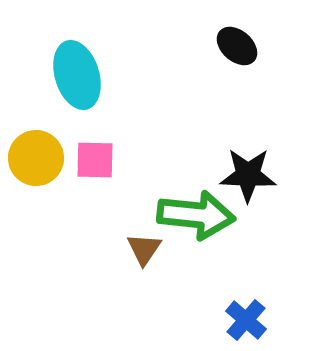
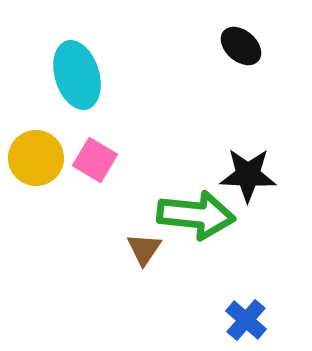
black ellipse: moved 4 px right
pink square: rotated 30 degrees clockwise
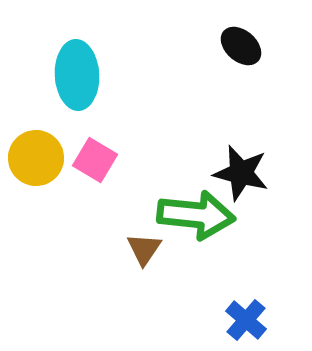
cyan ellipse: rotated 14 degrees clockwise
black star: moved 7 px left, 2 px up; rotated 12 degrees clockwise
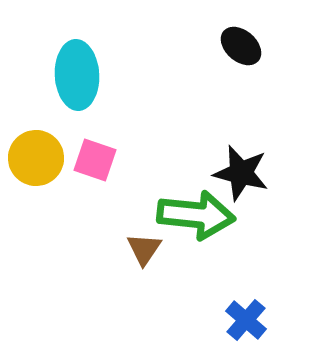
pink square: rotated 12 degrees counterclockwise
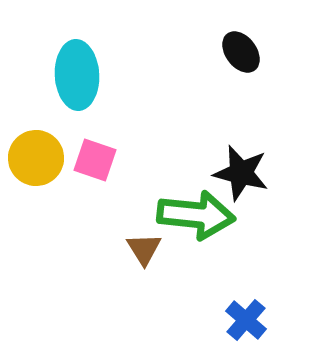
black ellipse: moved 6 px down; rotated 12 degrees clockwise
brown triangle: rotated 6 degrees counterclockwise
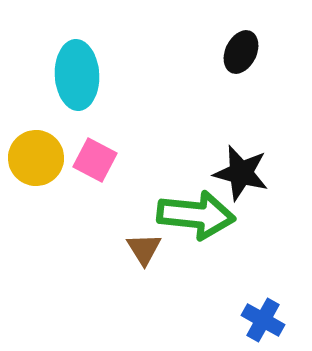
black ellipse: rotated 63 degrees clockwise
pink square: rotated 9 degrees clockwise
blue cross: moved 17 px right; rotated 12 degrees counterclockwise
